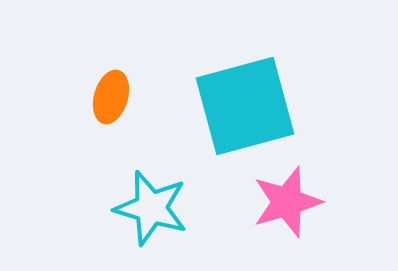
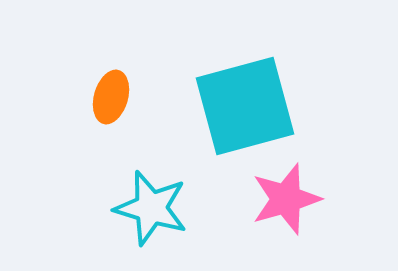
pink star: moved 1 px left, 3 px up
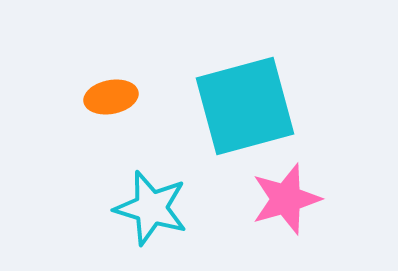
orange ellipse: rotated 63 degrees clockwise
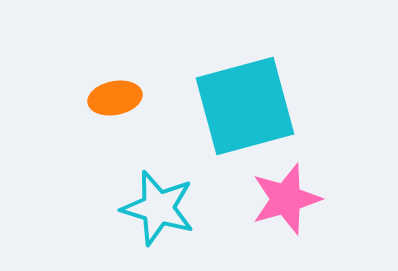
orange ellipse: moved 4 px right, 1 px down
cyan star: moved 7 px right
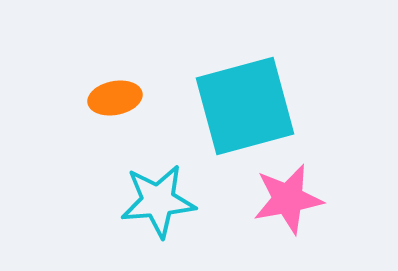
pink star: moved 2 px right; rotated 6 degrees clockwise
cyan star: moved 7 px up; rotated 22 degrees counterclockwise
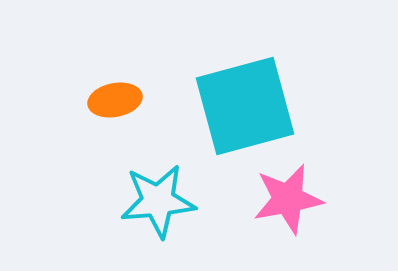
orange ellipse: moved 2 px down
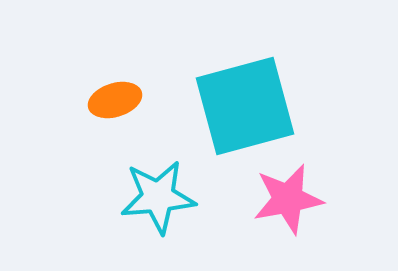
orange ellipse: rotated 6 degrees counterclockwise
cyan star: moved 4 px up
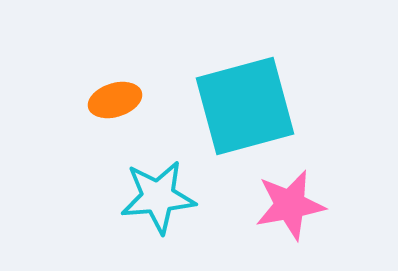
pink star: moved 2 px right, 6 px down
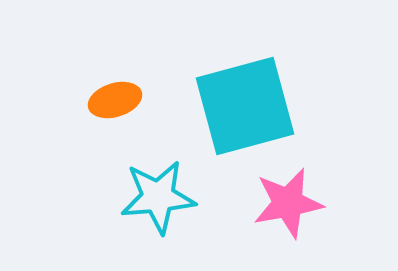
pink star: moved 2 px left, 2 px up
